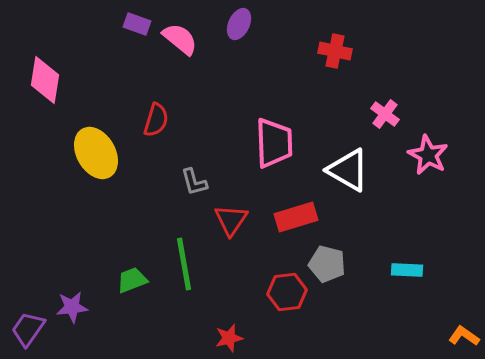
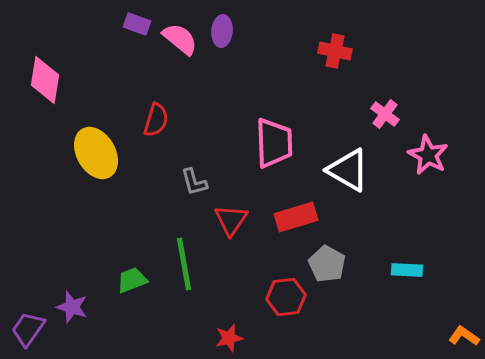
purple ellipse: moved 17 px left, 7 px down; rotated 20 degrees counterclockwise
gray pentagon: rotated 15 degrees clockwise
red hexagon: moved 1 px left, 5 px down
purple star: rotated 24 degrees clockwise
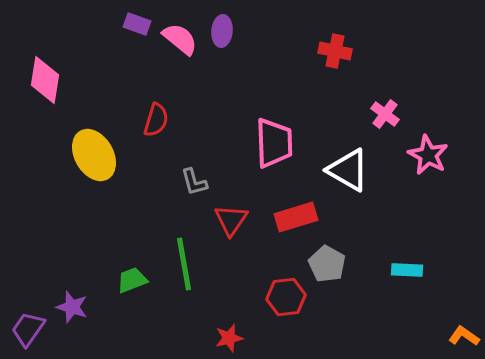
yellow ellipse: moved 2 px left, 2 px down
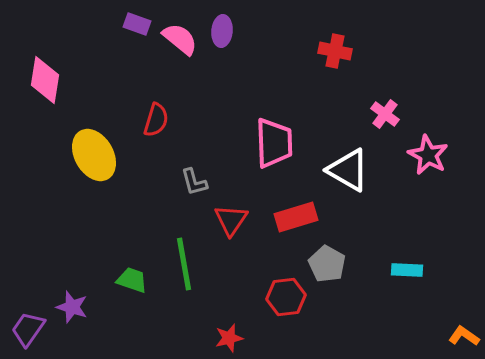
green trapezoid: rotated 40 degrees clockwise
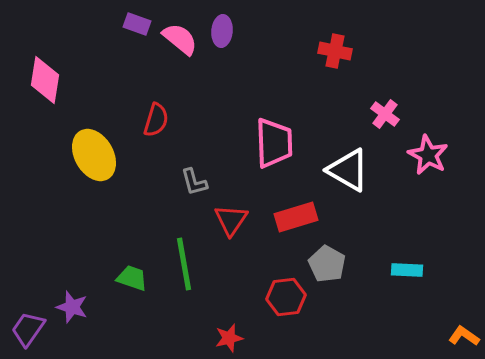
green trapezoid: moved 2 px up
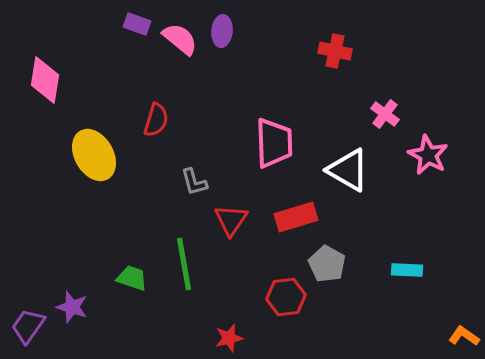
purple trapezoid: moved 3 px up
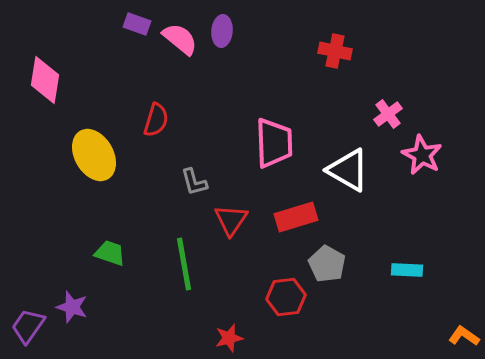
pink cross: moved 3 px right; rotated 16 degrees clockwise
pink star: moved 6 px left
green trapezoid: moved 22 px left, 25 px up
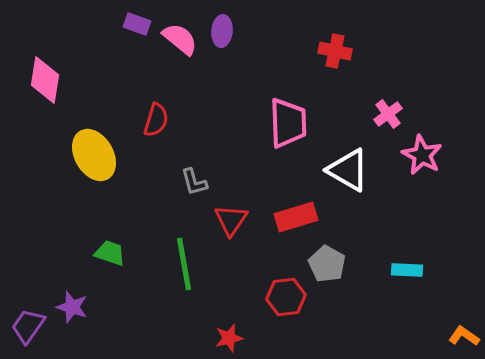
pink trapezoid: moved 14 px right, 20 px up
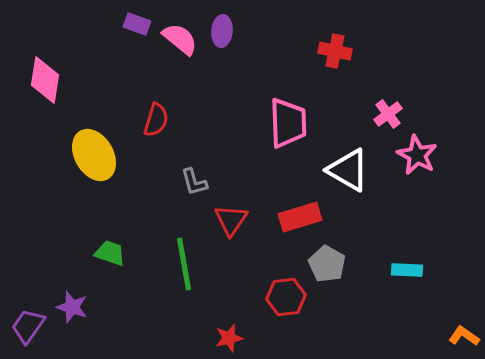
pink star: moved 5 px left
red rectangle: moved 4 px right
